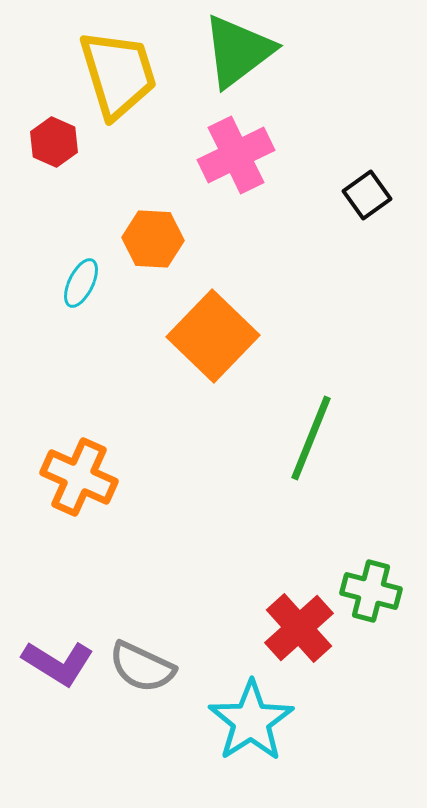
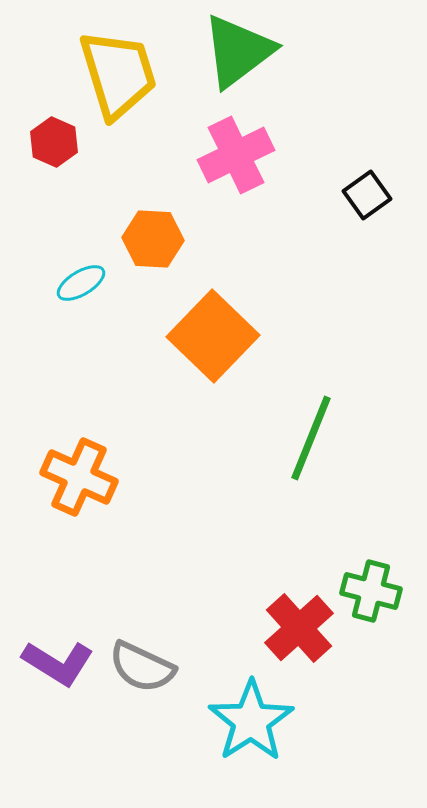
cyan ellipse: rotated 33 degrees clockwise
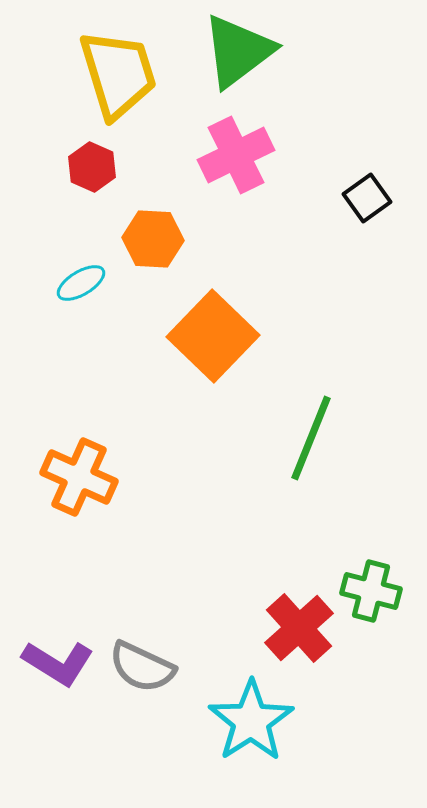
red hexagon: moved 38 px right, 25 px down
black square: moved 3 px down
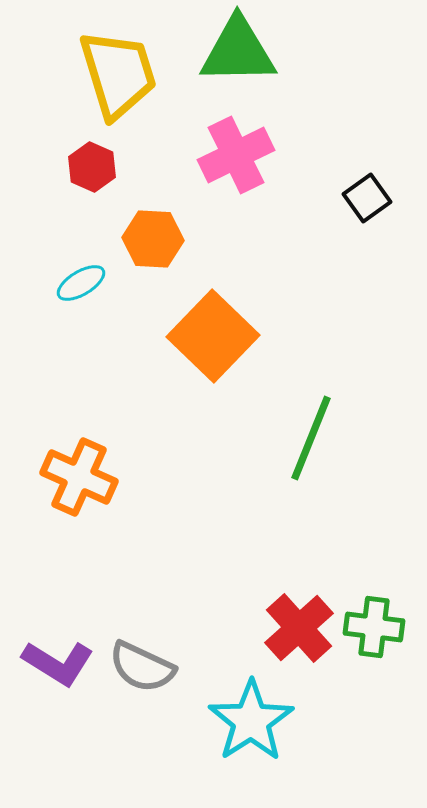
green triangle: rotated 36 degrees clockwise
green cross: moved 3 px right, 36 px down; rotated 8 degrees counterclockwise
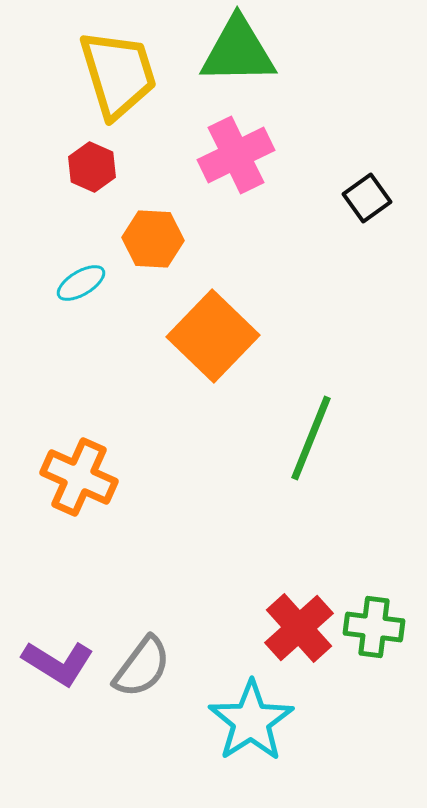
gray semicircle: rotated 78 degrees counterclockwise
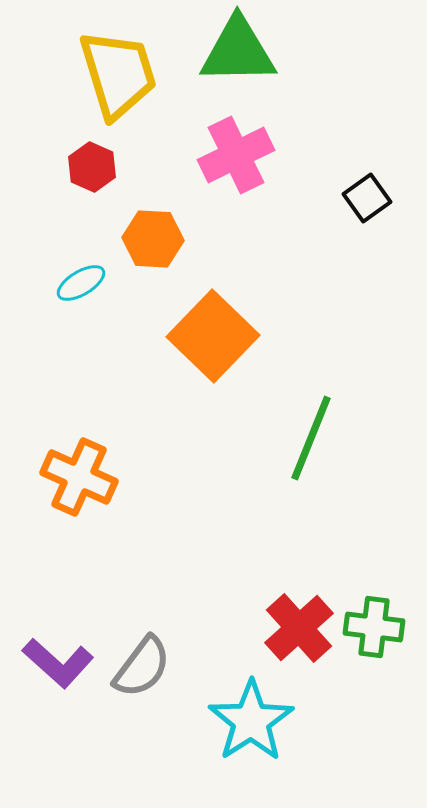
purple L-shape: rotated 10 degrees clockwise
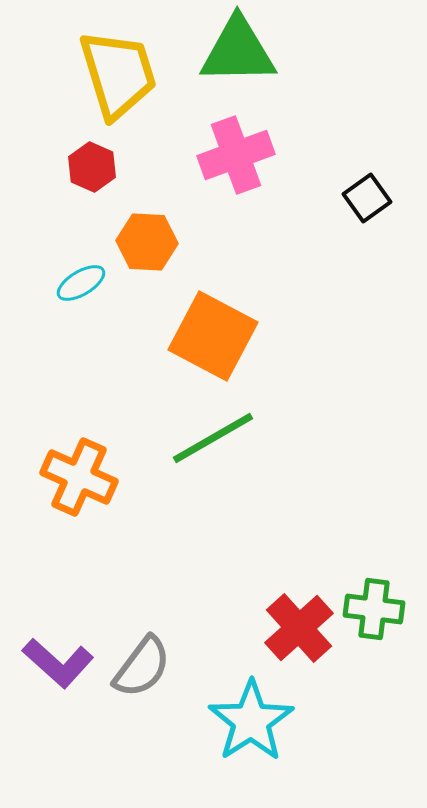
pink cross: rotated 6 degrees clockwise
orange hexagon: moved 6 px left, 3 px down
orange square: rotated 16 degrees counterclockwise
green line: moved 98 px left; rotated 38 degrees clockwise
green cross: moved 18 px up
